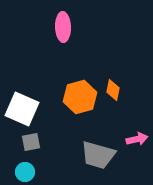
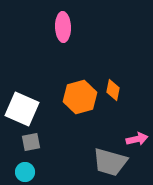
gray trapezoid: moved 12 px right, 7 px down
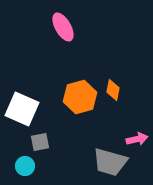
pink ellipse: rotated 28 degrees counterclockwise
gray square: moved 9 px right
cyan circle: moved 6 px up
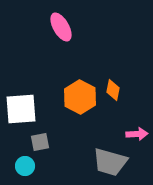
pink ellipse: moved 2 px left
orange hexagon: rotated 16 degrees counterclockwise
white square: moved 1 px left; rotated 28 degrees counterclockwise
pink arrow: moved 5 px up; rotated 10 degrees clockwise
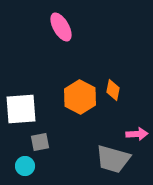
gray trapezoid: moved 3 px right, 3 px up
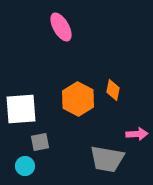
orange hexagon: moved 2 px left, 2 px down
gray trapezoid: moved 6 px left; rotated 6 degrees counterclockwise
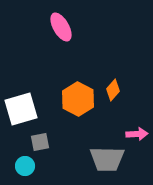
orange diamond: rotated 30 degrees clockwise
white square: rotated 12 degrees counterclockwise
gray trapezoid: rotated 9 degrees counterclockwise
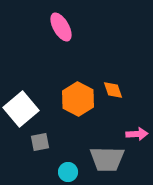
orange diamond: rotated 60 degrees counterclockwise
white square: rotated 24 degrees counterclockwise
cyan circle: moved 43 px right, 6 px down
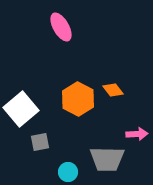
orange diamond: rotated 20 degrees counterclockwise
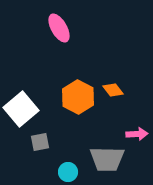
pink ellipse: moved 2 px left, 1 px down
orange hexagon: moved 2 px up
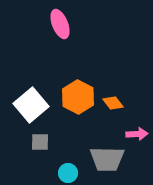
pink ellipse: moved 1 px right, 4 px up; rotated 8 degrees clockwise
orange diamond: moved 13 px down
white square: moved 10 px right, 4 px up
gray square: rotated 12 degrees clockwise
cyan circle: moved 1 px down
